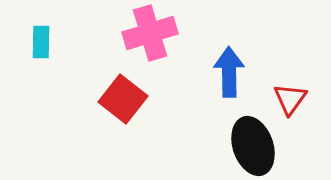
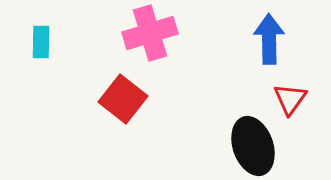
blue arrow: moved 40 px right, 33 px up
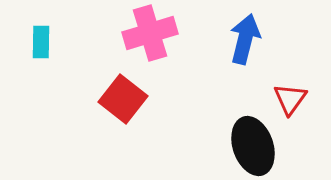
blue arrow: moved 24 px left; rotated 15 degrees clockwise
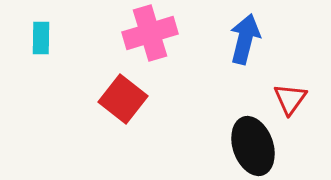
cyan rectangle: moved 4 px up
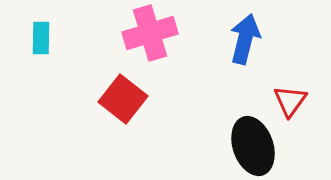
red triangle: moved 2 px down
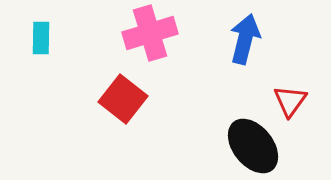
black ellipse: rotated 20 degrees counterclockwise
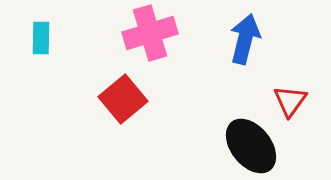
red square: rotated 12 degrees clockwise
black ellipse: moved 2 px left
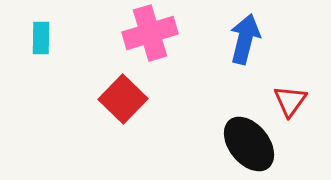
red square: rotated 6 degrees counterclockwise
black ellipse: moved 2 px left, 2 px up
